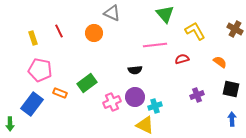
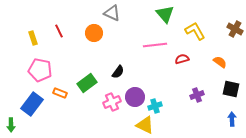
black semicircle: moved 17 px left, 2 px down; rotated 48 degrees counterclockwise
green arrow: moved 1 px right, 1 px down
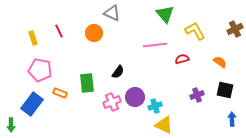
brown cross: rotated 35 degrees clockwise
green rectangle: rotated 60 degrees counterclockwise
black square: moved 6 px left, 1 px down
yellow triangle: moved 19 px right
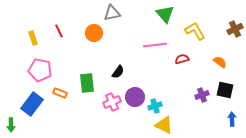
gray triangle: rotated 36 degrees counterclockwise
purple cross: moved 5 px right
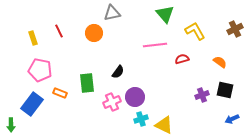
cyan cross: moved 14 px left, 13 px down
blue arrow: rotated 112 degrees counterclockwise
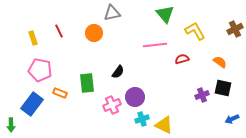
black square: moved 2 px left, 2 px up
pink cross: moved 3 px down
cyan cross: moved 1 px right
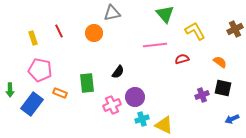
green arrow: moved 1 px left, 35 px up
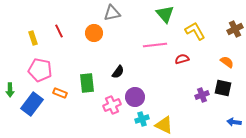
orange semicircle: moved 7 px right
blue arrow: moved 2 px right, 3 px down; rotated 32 degrees clockwise
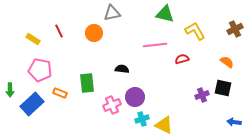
green triangle: rotated 36 degrees counterclockwise
yellow rectangle: moved 1 px down; rotated 40 degrees counterclockwise
black semicircle: moved 4 px right, 3 px up; rotated 120 degrees counterclockwise
blue rectangle: rotated 10 degrees clockwise
